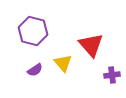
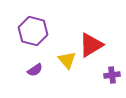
red triangle: rotated 40 degrees clockwise
yellow triangle: moved 4 px right, 3 px up
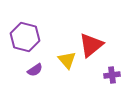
purple hexagon: moved 8 px left, 6 px down
red triangle: rotated 8 degrees counterclockwise
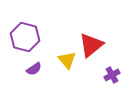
purple semicircle: moved 1 px left, 1 px up
purple cross: rotated 21 degrees counterclockwise
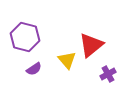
purple cross: moved 4 px left, 1 px up
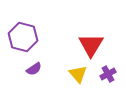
purple hexagon: moved 2 px left
red triangle: rotated 20 degrees counterclockwise
yellow triangle: moved 11 px right, 14 px down
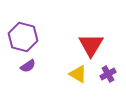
purple semicircle: moved 6 px left, 3 px up
yellow triangle: rotated 18 degrees counterclockwise
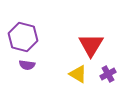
purple semicircle: moved 1 px left, 1 px up; rotated 42 degrees clockwise
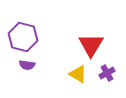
purple cross: moved 1 px left, 1 px up
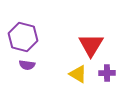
purple cross: rotated 28 degrees clockwise
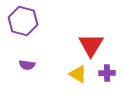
purple hexagon: moved 16 px up
